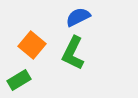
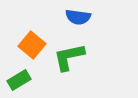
blue semicircle: rotated 145 degrees counterclockwise
green L-shape: moved 4 px left, 4 px down; rotated 52 degrees clockwise
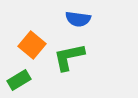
blue semicircle: moved 2 px down
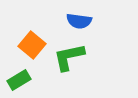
blue semicircle: moved 1 px right, 2 px down
